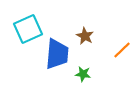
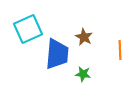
brown star: moved 1 px left, 1 px down
orange line: moved 2 px left; rotated 48 degrees counterclockwise
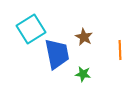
cyan square: moved 3 px right; rotated 8 degrees counterclockwise
blue trapezoid: rotated 16 degrees counterclockwise
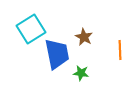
green star: moved 2 px left, 1 px up
